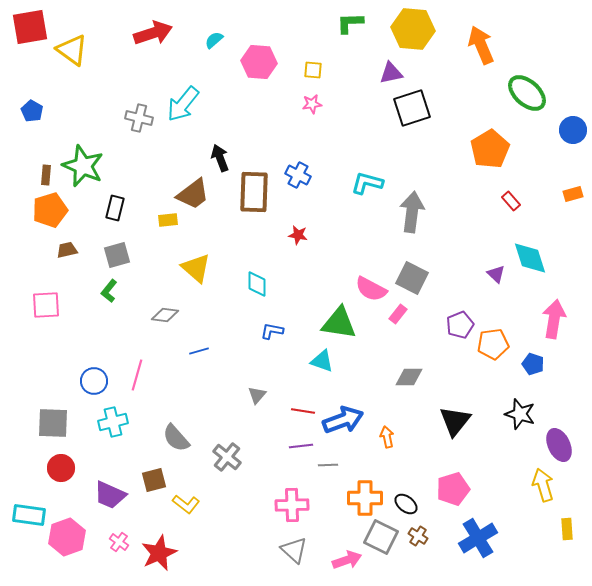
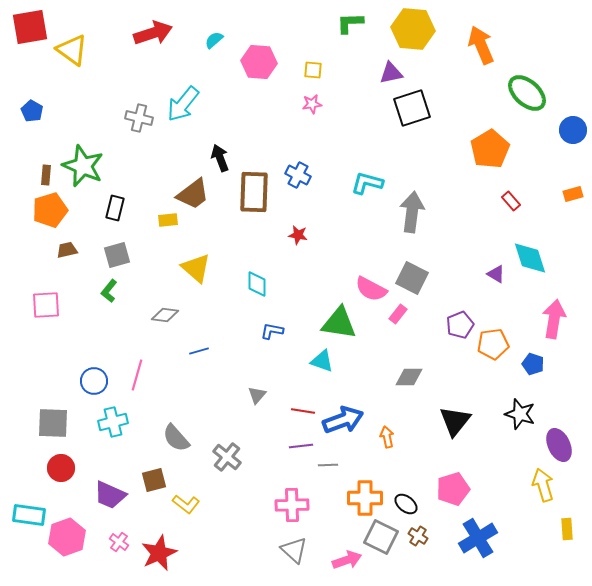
purple triangle at (496, 274): rotated 12 degrees counterclockwise
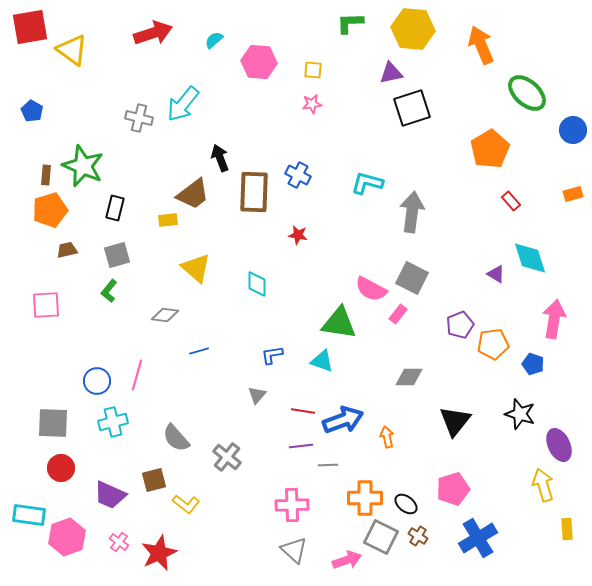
blue L-shape at (272, 331): moved 24 px down; rotated 20 degrees counterclockwise
blue circle at (94, 381): moved 3 px right
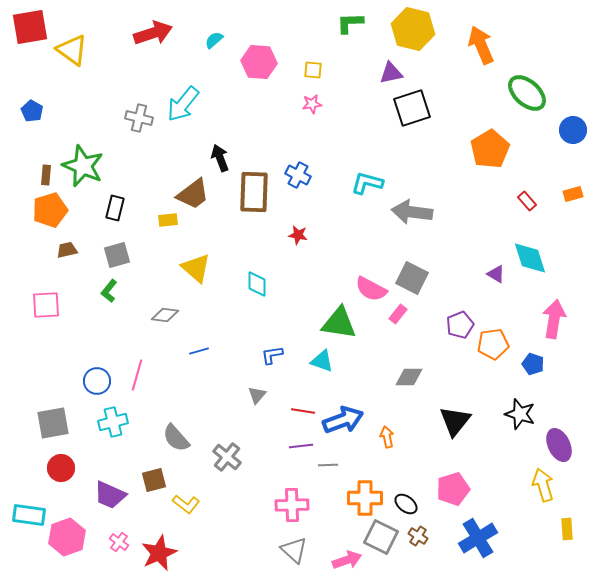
yellow hexagon at (413, 29): rotated 9 degrees clockwise
red rectangle at (511, 201): moved 16 px right
gray arrow at (412, 212): rotated 90 degrees counterclockwise
gray square at (53, 423): rotated 12 degrees counterclockwise
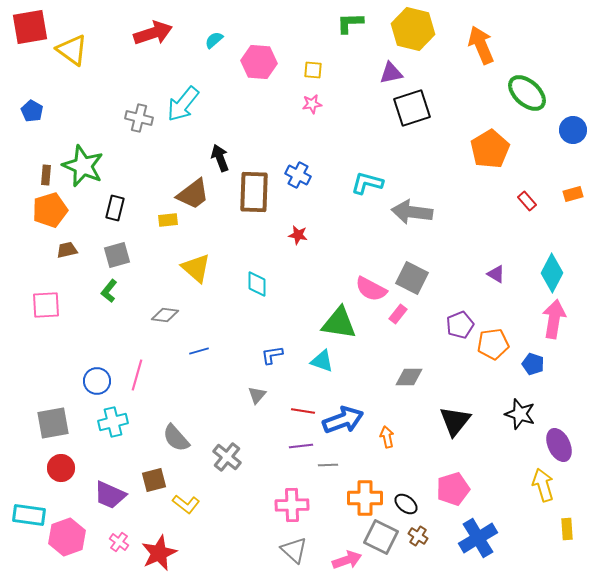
cyan diamond at (530, 258): moved 22 px right, 15 px down; rotated 45 degrees clockwise
